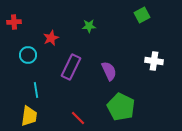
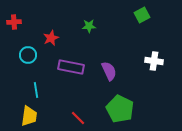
purple rectangle: rotated 75 degrees clockwise
green pentagon: moved 1 px left, 2 px down
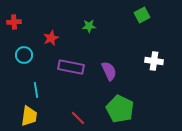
cyan circle: moved 4 px left
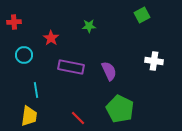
red star: rotated 14 degrees counterclockwise
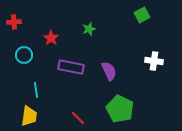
green star: moved 3 px down; rotated 16 degrees counterclockwise
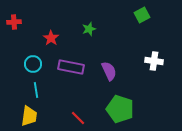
cyan circle: moved 9 px right, 9 px down
green pentagon: rotated 8 degrees counterclockwise
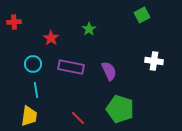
green star: rotated 16 degrees counterclockwise
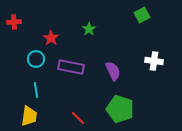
cyan circle: moved 3 px right, 5 px up
purple semicircle: moved 4 px right
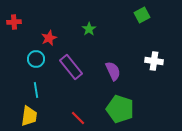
red star: moved 2 px left; rotated 14 degrees clockwise
purple rectangle: rotated 40 degrees clockwise
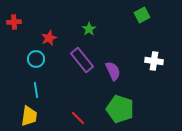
purple rectangle: moved 11 px right, 7 px up
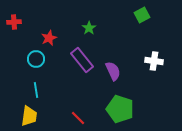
green star: moved 1 px up
